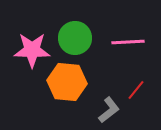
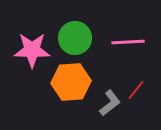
orange hexagon: moved 4 px right; rotated 9 degrees counterclockwise
gray L-shape: moved 1 px right, 7 px up
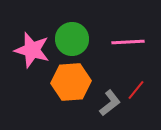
green circle: moved 3 px left, 1 px down
pink star: rotated 15 degrees clockwise
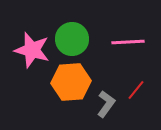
gray L-shape: moved 4 px left, 1 px down; rotated 16 degrees counterclockwise
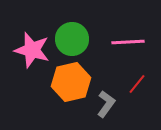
orange hexagon: rotated 9 degrees counterclockwise
red line: moved 1 px right, 6 px up
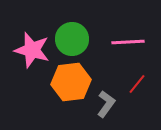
orange hexagon: rotated 6 degrees clockwise
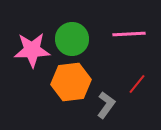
pink line: moved 1 px right, 8 px up
pink star: rotated 18 degrees counterclockwise
gray L-shape: moved 1 px down
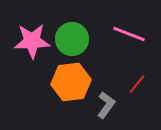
pink line: rotated 24 degrees clockwise
pink star: moved 9 px up
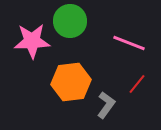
pink line: moved 9 px down
green circle: moved 2 px left, 18 px up
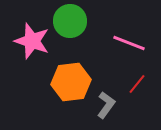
pink star: rotated 21 degrees clockwise
